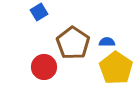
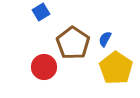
blue square: moved 2 px right
blue semicircle: moved 2 px left, 3 px up; rotated 63 degrees counterclockwise
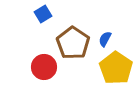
blue square: moved 2 px right, 2 px down
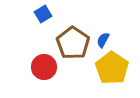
blue semicircle: moved 2 px left, 1 px down
yellow pentagon: moved 4 px left
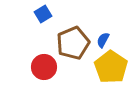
brown pentagon: rotated 16 degrees clockwise
yellow pentagon: moved 1 px left, 1 px up
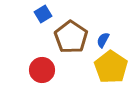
brown pentagon: moved 2 px left, 6 px up; rotated 16 degrees counterclockwise
red circle: moved 2 px left, 3 px down
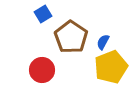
blue semicircle: moved 2 px down
yellow pentagon: rotated 16 degrees clockwise
